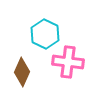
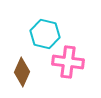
cyan hexagon: rotated 12 degrees counterclockwise
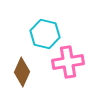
pink cross: rotated 16 degrees counterclockwise
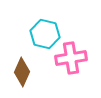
pink cross: moved 3 px right, 4 px up
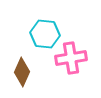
cyan hexagon: rotated 8 degrees counterclockwise
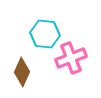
pink cross: rotated 12 degrees counterclockwise
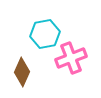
cyan hexagon: rotated 16 degrees counterclockwise
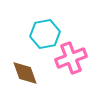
brown diamond: moved 3 px right, 1 px down; rotated 44 degrees counterclockwise
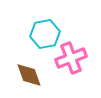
brown diamond: moved 4 px right, 2 px down
